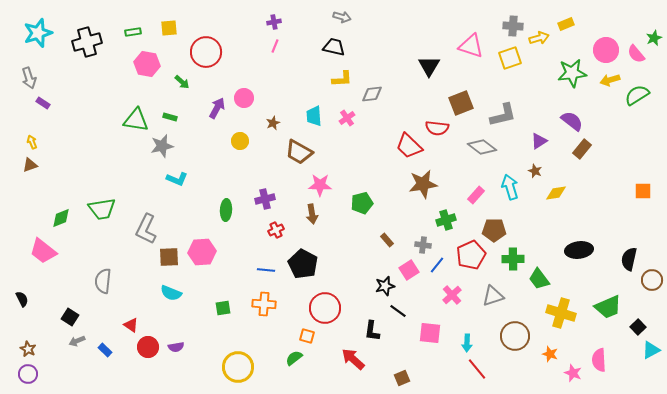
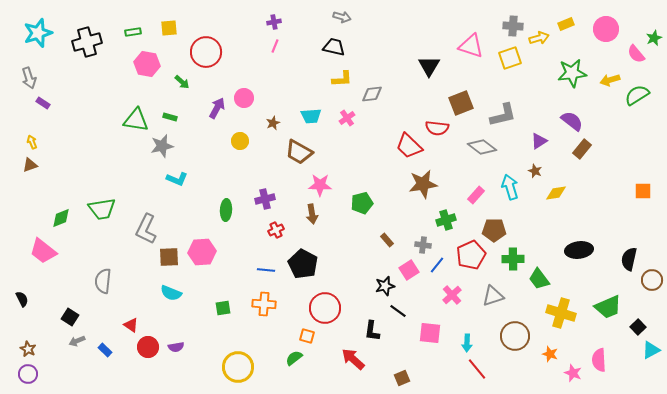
pink circle at (606, 50): moved 21 px up
cyan trapezoid at (314, 116): moved 3 px left; rotated 90 degrees counterclockwise
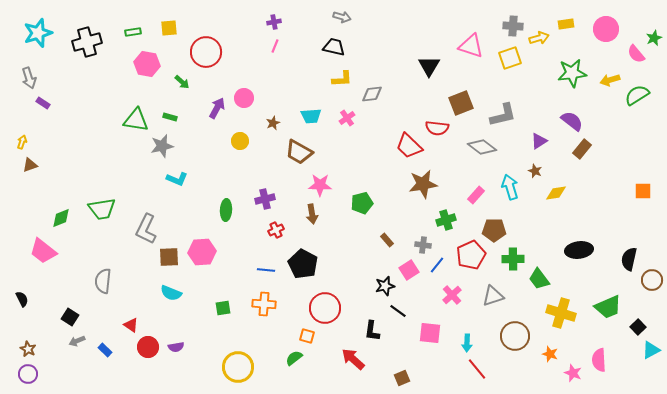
yellow rectangle at (566, 24): rotated 14 degrees clockwise
yellow arrow at (32, 142): moved 10 px left; rotated 40 degrees clockwise
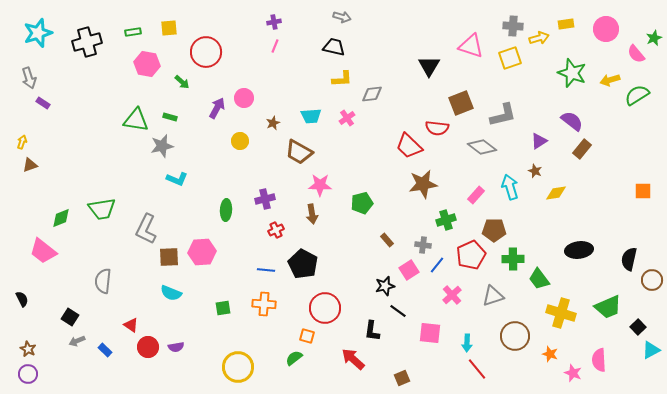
green star at (572, 73): rotated 28 degrees clockwise
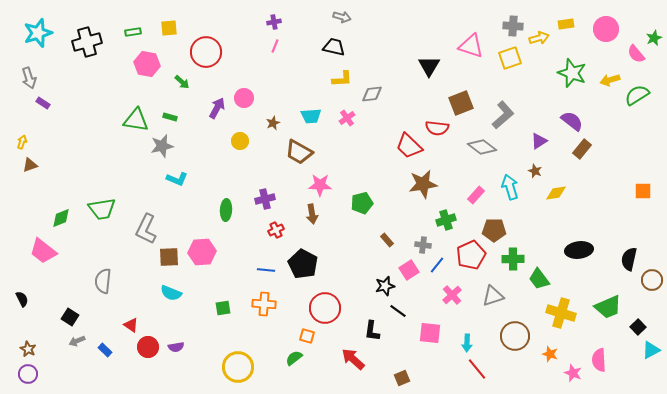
gray L-shape at (503, 115): rotated 28 degrees counterclockwise
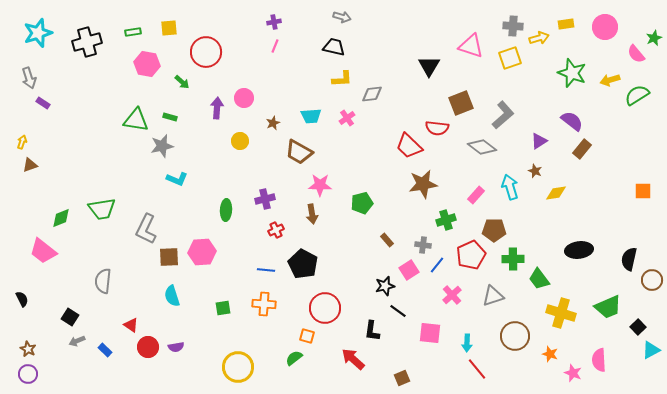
pink circle at (606, 29): moved 1 px left, 2 px up
purple arrow at (217, 108): rotated 25 degrees counterclockwise
cyan semicircle at (171, 293): moved 1 px right, 3 px down; rotated 50 degrees clockwise
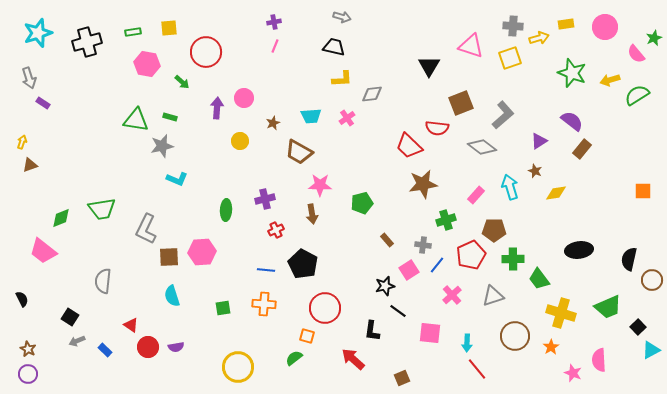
orange star at (550, 354): moved 1 px right, 7 px up; rotated 21 degrees clockwise
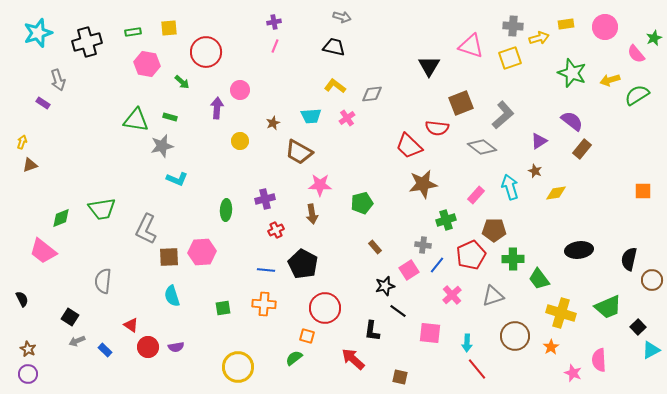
gray arrow at (29, 78): moved 29 px right, 2 px down
yellow L-shape at (342, 79): moved 7 px left, 7 px down; rotated 140 degrees counterclockwise
pink circle at (244, 98): moved 4 px left, 8 px up
brown rectangle at (387, 240): moved 12 px left, 7 px down
brown square at (402, 378): moved 2 px left, 1 px up; rotated 35 degrees clockwise
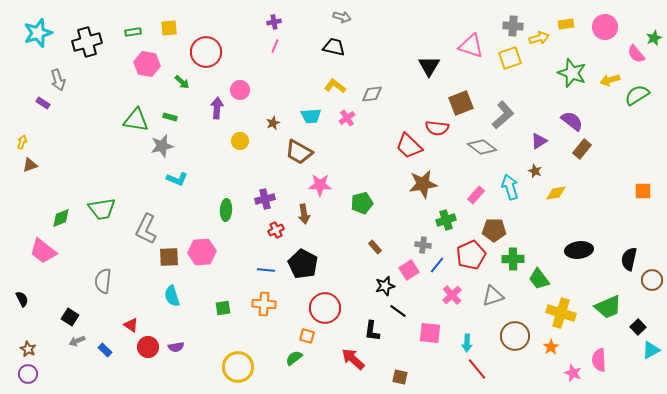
brown arrow at (312, 214): moved 8 px left
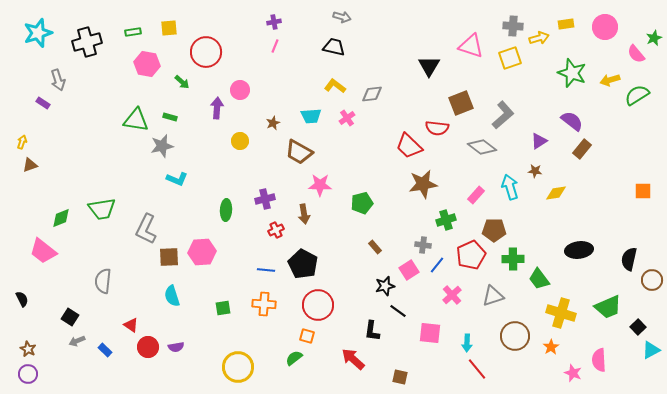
brown star at (535, 171): rotated 16 degrees counterclockwise
red circle at (325, 308): moved 7 px left, 3 px up
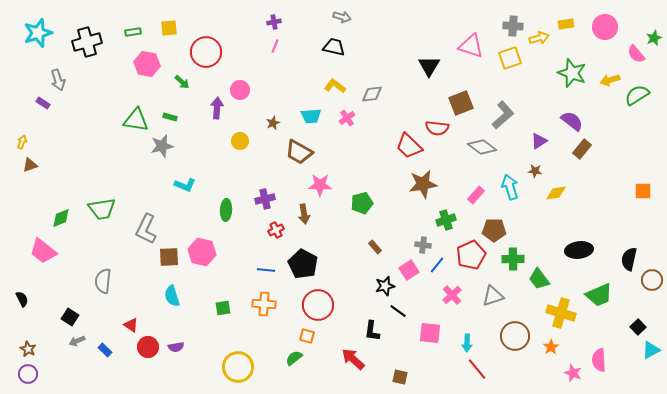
cyan L-shape at (177, 179): moved 8 px right, 6 px down
pink hexagon at (202, 252): rotated 16 degrees clockwise
green trapezoid at (608, 307): moved 9 px left, 12 px up
